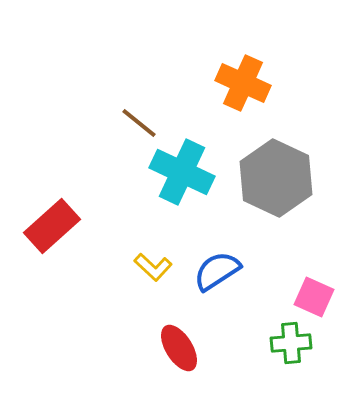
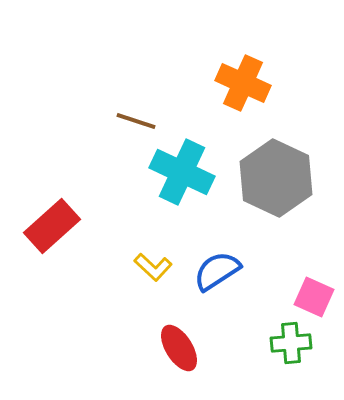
brown line: moved 3 px left, 2 px up; rotated 21 degrees counterclockwise
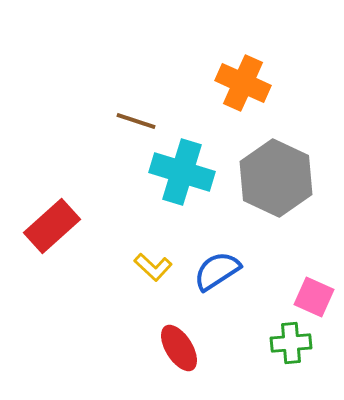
cyan cross: rotated 8 degrees counterclockwise
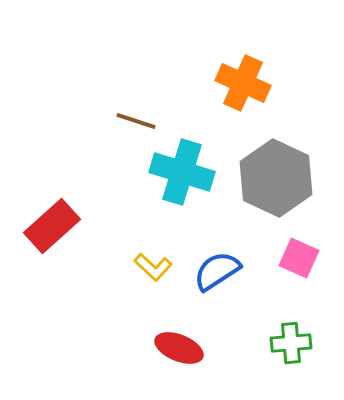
pink square: moved 15 px left, 39 px up
red ellipse: rotated 36 degrees counterclockwise
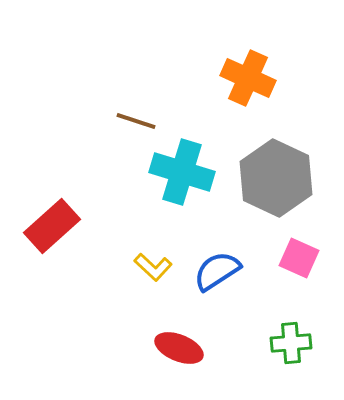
orange cross: moved 5 px right, 5 px up
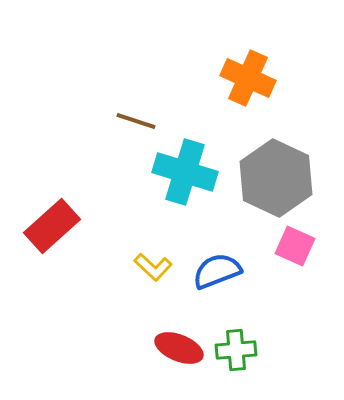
cyan cross: moved 3 px right
pink square: moved 4 px left, 12 px up
blue semicircle: rotated 12 degrees clockwise
green cross: moved 55 px left, 7 px down
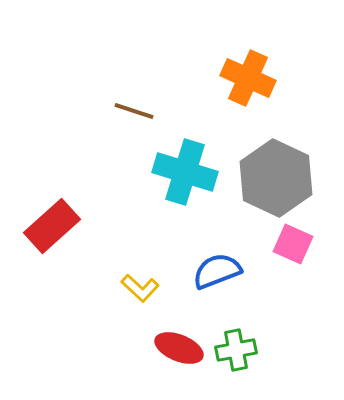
brown line: moved 2 px left, 10 px up
pink square: moved 2 px left, 2 px up
yellow L-shape: moved 13 px left, 21 px down
green cross: rotated 6 degrees counterclockwise
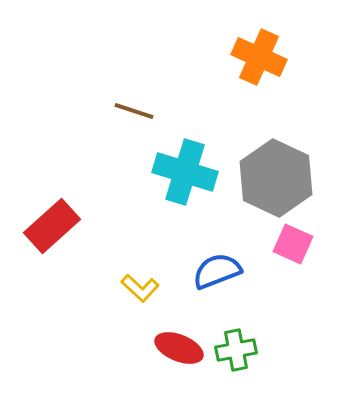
orange cross: moved 11 px right, 21 px up
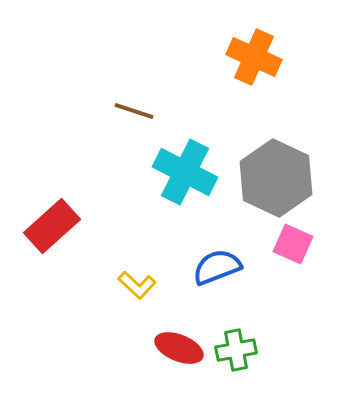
orange cross: moved 5 px left
cyan cross: rotated 10 degrees clockwise
blue semicircle: moved 4 px up
yellow L-shape: moved 3 px left, 3 px up
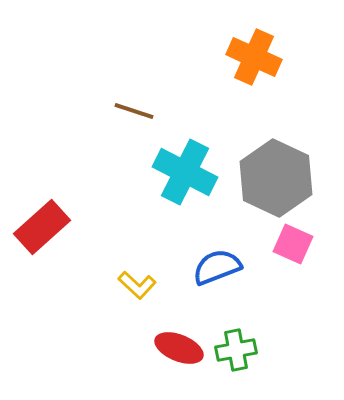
red rectangle: moved 10 px left, 1 px down
